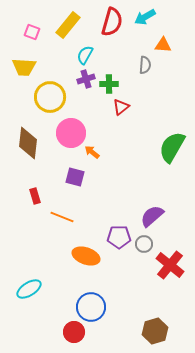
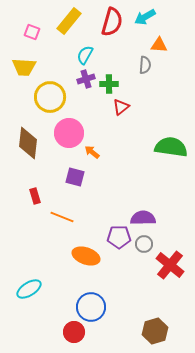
yellow rectangle: moved 1 px right, 4 px up
orange triangle: moved 4 px left
pink circle: moved 2 px left
green semicircle: moved 1 px left; rotated 68 degrees clockwise
purple semicircle: moved 9 px left, 2 px down; rotated 40 degrees clockwise
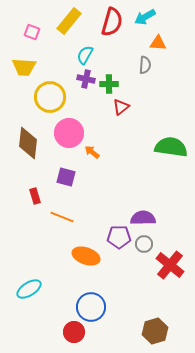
orange triangle: moved 1 px left, 2 px up
purple cross: rotated 30 degrees clockwise
purple square: moved 9 px left
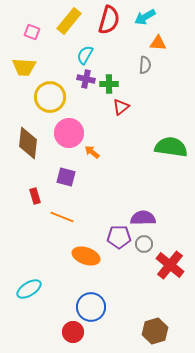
red semicircle: moved 3 px left, 2 px up
red circle: moved 1 px left
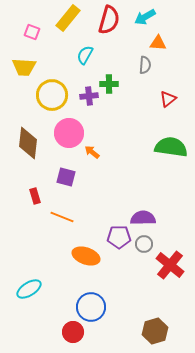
yellow rectangle: moved 1 px left, 3 px up
purple cross: moved 3 px right, 17 px down; rotated 18 degrees counterclockwise
yellow circle: moved 2 px right, 2 px up
red triangle: moved 47 px right, 8 px up
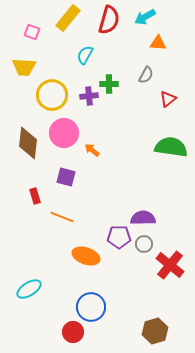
gray semicircle: moved 1 px right, 10 px down; rotated 24 degrees clockwise
pink circle: moved 5 px left
orange arrow: moved 2 px up
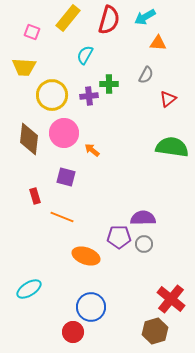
brown diamond: moved 1 px right, 4 px up
green semicircle: moved 1 px right
red cross: moved 1 px right, 34 px down
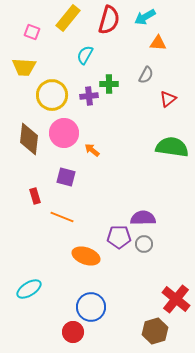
red cross: moved 5 px right
